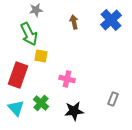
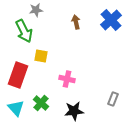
brown arrow: moved 2 px right
green arrow: moved 5 px left, 3 px up
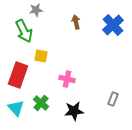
blue cross: moved 2 px right, 5 px down
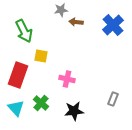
gray star: moved 25 px right
brown arrow: rotated 72 degrees counterclockwise
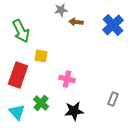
green arrow: moved 3 px left
cyan triangle: moved 1 px right, 4 px down
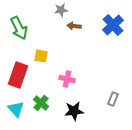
brown arrow: moved 2 px left, 4 px down
green arrow: moved 2 px left, 3 px up
cyan triangle: moved 1 px left, 3 px up
